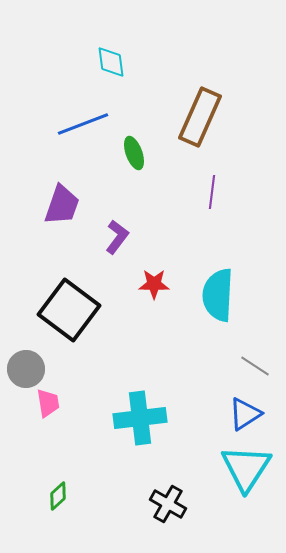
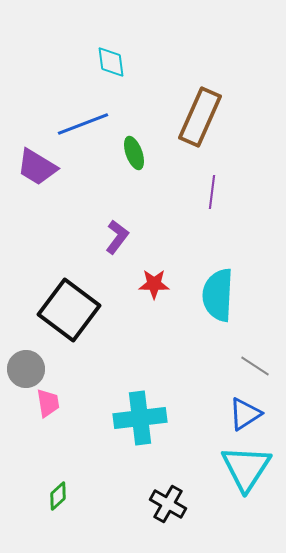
purple trapezoid: moved 25 px left, 38 px up; rotated 102 degrees clockwise
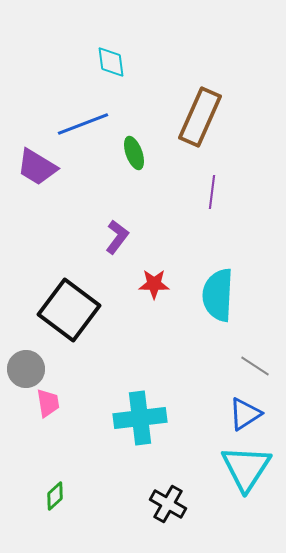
green diamond: moved 3 px left
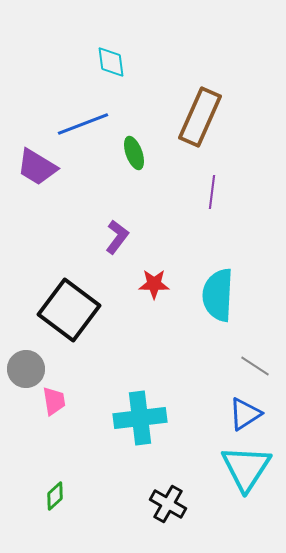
pink trapezoid: moved 6 px right, 2 px up
